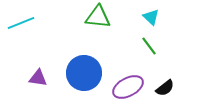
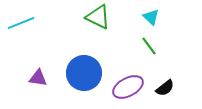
green triangle: rotated 20 degrees clockwise
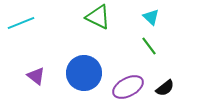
purple triangle: moved 2 px left, 2 px up; rotated 30 degrees clockwise
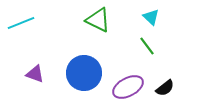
green triangle: moved 3 px down
green line: moved 2 px left
purple triangle: moved 1 px left, 2 px up; rotated 18 degrees counterclockwise
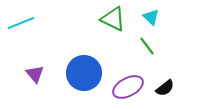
green triangle: moved 15 px right, 1 px up
purple triangle: rotated 30 degrees clockwise
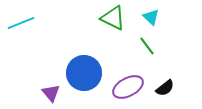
green triangle: moved 1 px up
purple triangle: moved 16 px right, 19 px down
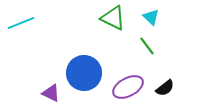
purple triangle: rotated 24 degrees counterclockwise
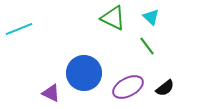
cyan line: moved 2 px left, 6 px down
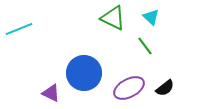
green line: moved 2 px left
purple ellipse: moved 1 px right, 1 px down
